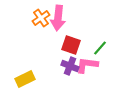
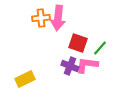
orange cross: rotated 30 degrees clockwise
red square: moved 7 px right, 2 px up
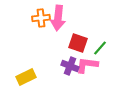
yellow rectangle: moved 1 px right, 2 px up
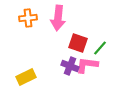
orange cross: moved 13 px left
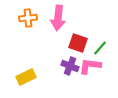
pink L-shape: moved 3 px right, 1 px down
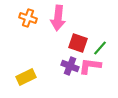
orange cross: rotated 24 degrees clockwise
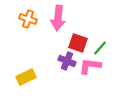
orange cross: moved 1 px down
purple cross: moved 3 px left, 5 px up
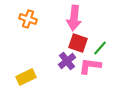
pink arrow: moved 16 px right
purple cross: rotated 30 degrees clockwise
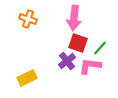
yellow rectangle: moved 1 px right, 1 px down
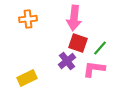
orange cross: rotated 24 degrees counterclockwise
pink L-shape: moved 4 px right, 3 px down
